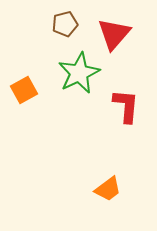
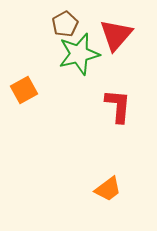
brown pentagon: rotated 15 degrees counterclockwise
red triangle: moved 2 px right, 1 px down
green star: moved 19 px up; rotated 12 degrees clockwise
red L-shape: moved 8 px left
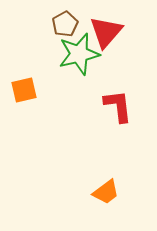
red triangle: moved 10 px left, 3 px up
orange square: rotated 16 degrees clockwise
red L-shape: rotated 12 degrees counterclockwise
orange trapezoid: moved 2 px left, 3 px down
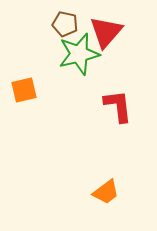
brown pentagon: rotated 30 degrees counterclockwise
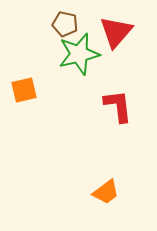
red triangle: moved 10 px right
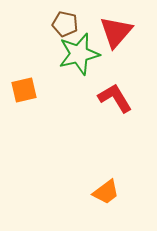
red L-shape: moved 3 px left, 8 px up; rotated 24 degrees counterclockwise
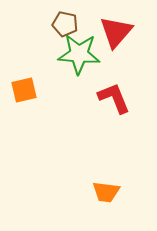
green star: rotated 18 degrees clockwise
red L-shape: moved 1 px left; rotated 9 degrees clockwise
orange trapezoid: rotated 44 degrees clockwise
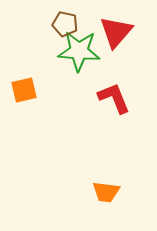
green star: moved 3 px up
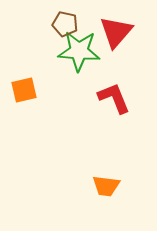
orange trapezoid: moved 6 px up
